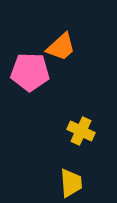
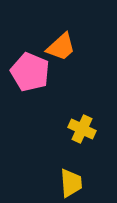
pink pentagon: rotated 21 degrees clockwise
yellow cross: moved 1 px right, 2 px up
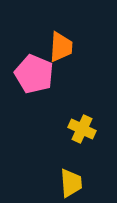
orange trapezoid: rotated 44 degrees counterclockwise
pink pentagon: moved 4 px right, 2 px down
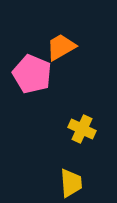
orange trapezoid: rotated 124 degrees counterclockwise
pink pentagon: moved 2 px left
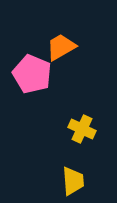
yellow trapezoid: moved 2 px right, 2 px up
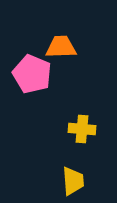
orange trapezoid: rotated 28 degrees clockwise
yellow cross: rotated 20 degrees counterclockwise
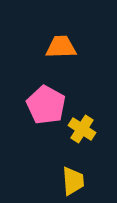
pink pentagon: moved 14 px right, 31 px down; rotated 6 degrees clockwise
yellow cross: rotated 28 degrees clockwise
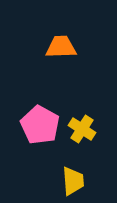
pink pentagon: moved 6 px left, 20 px down
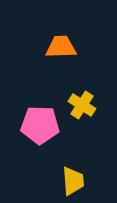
pink pentagon: rotated 27 degrees counterclockwise
yellow cross: moved 24 px up
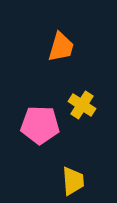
orange trapezoid: rotated 108 degrees clockwise
